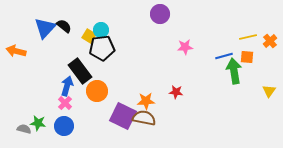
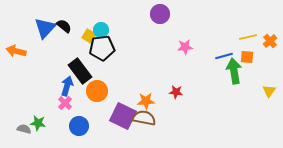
blue circle: moved 15 px right
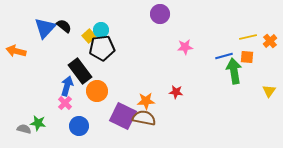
yellow square: rotated 16 degrees clockwise
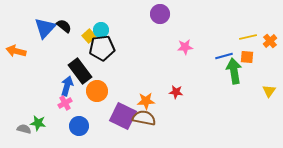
pink cross: rotated 16 degrees clockwise
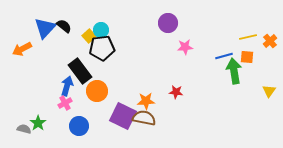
purple circle: moved 8 px right, 9 px down
orange arrow: moved 6 px right, 2 px up; rotated 42 degrees counterclockwise
green star: rotated 28 degrees clockwise
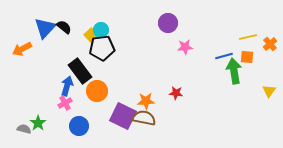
black semicircle: moved 1 px down
yellow square: moved 2 px right, 1 px up
orange cross: moved 3 px down
red star: moved 1 px down
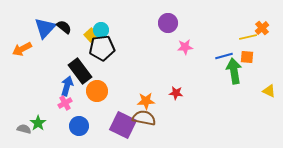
orange cross: moved 8 px left, 16 px up
yellow triangle: rotated 40 degrees counterclockwise
purple square: moved 9 px down
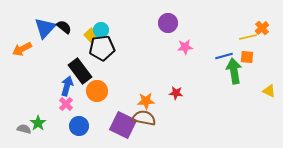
pink cross: moved 1 px right, 1 px down; rotated 16 degrees counterclockwise
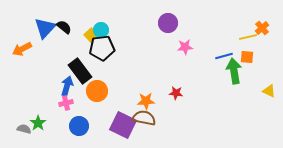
pink cross: moved 1 px up; rotated 32 degrees clockwise
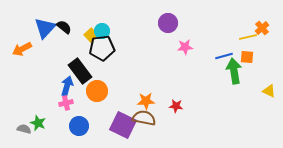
cyan circle: moved 1 px right, 1 px down
red star: moved 13 px down
green star: rotated 14 degrees counterclockwise
